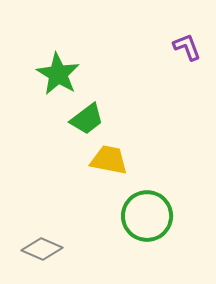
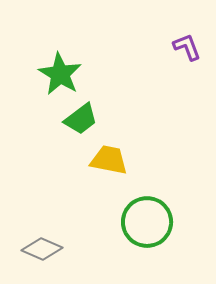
green star: moved 2 px right
green trapezoid: moved 6 px left
green circle: moved 6 px down
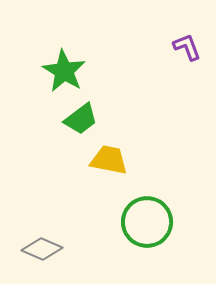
green star: moved 4 px right, 3 px up
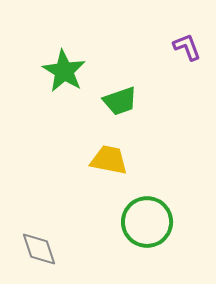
green trapezoid: moved 39 px right, 18 px up; rotated 18 degrees clockwise
gray diamond: moved 3 px left; rotated 48 degrees clockwise
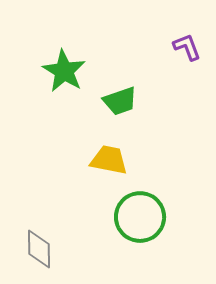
green circle: moved 7 px left, 5 px up
gray diamond: rotated 18 degrees clockwise
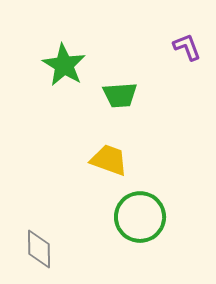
green star: moved 6 px up
green trapezoid: moved 6 px up; rotated 15 degrees clockwise
yellow trapezoid: rotated 9 degrees clockwise
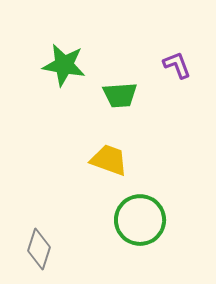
purple L-shape: moved 10 px left, 18 px down
green star: rotated 21 degrees counterclockwise
green circle: moved 3 px down
gray diamond: rotated 18 degrees clockwise
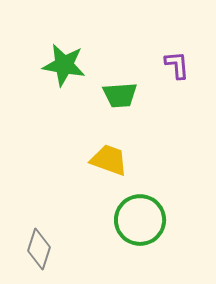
purple L-shape: rotated 16 degrees clockwise
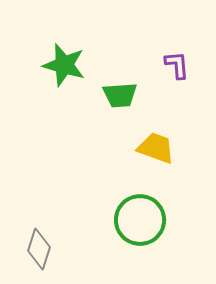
green star: rotated 6 degrees clockwise
yellow trapezoid: moved 47 px right, 12 px up
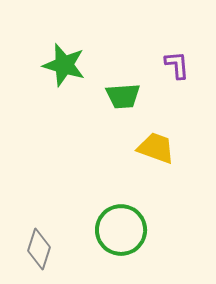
green trapezoid: moved 3 px right, 1 px down
green circle: moved 19 px left, 10 px down
